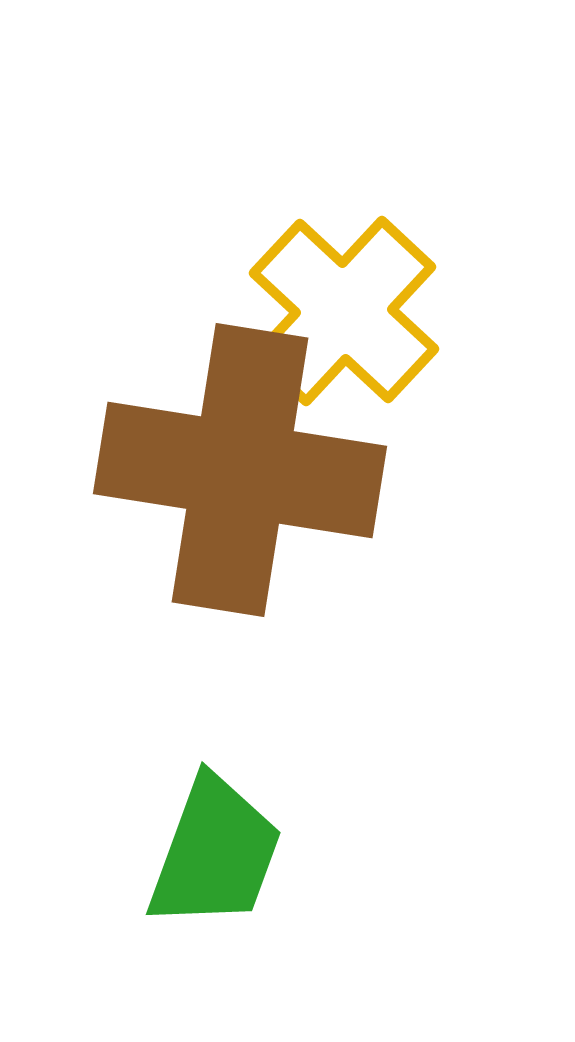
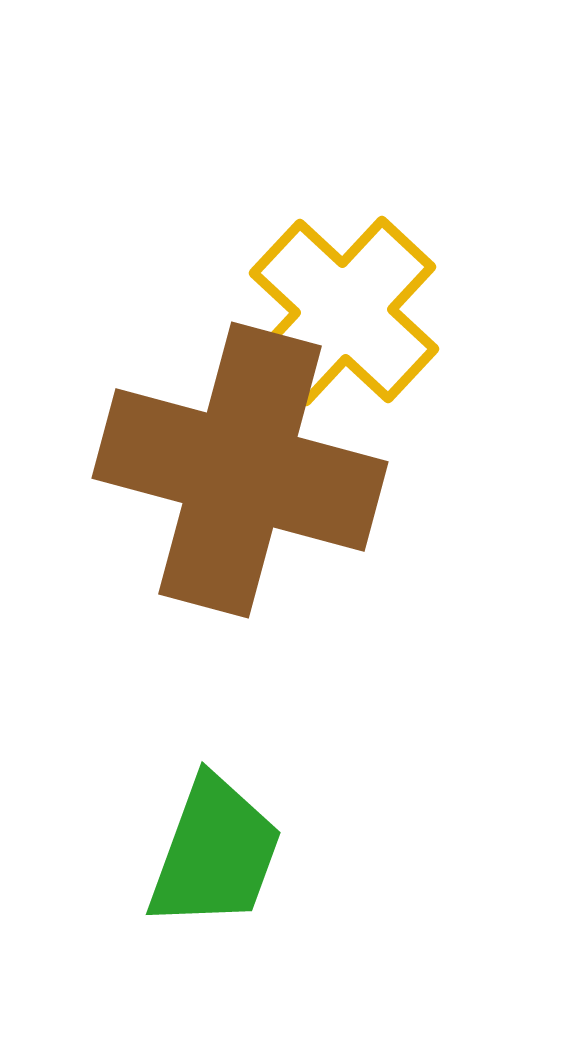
brown cross: rotated 6 degrees clockwise
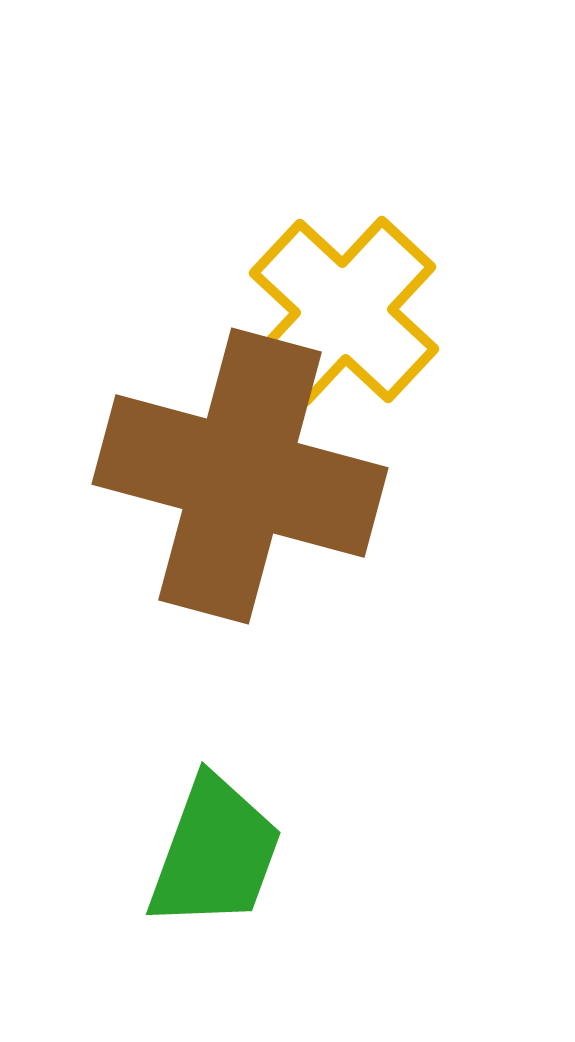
brown cross: moved 6 px down
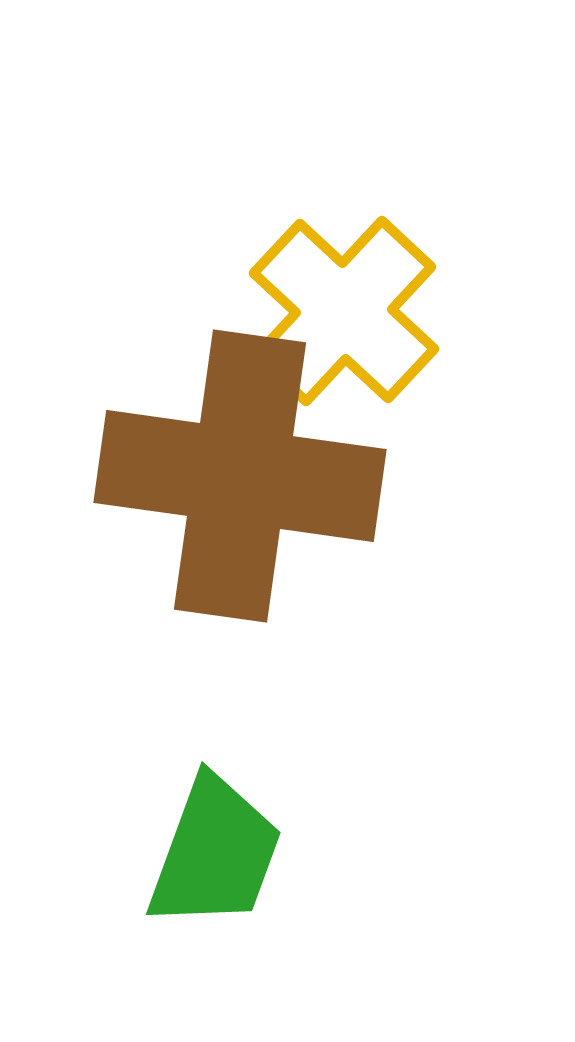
brown cross: rotated 7 degrees counterclockwise
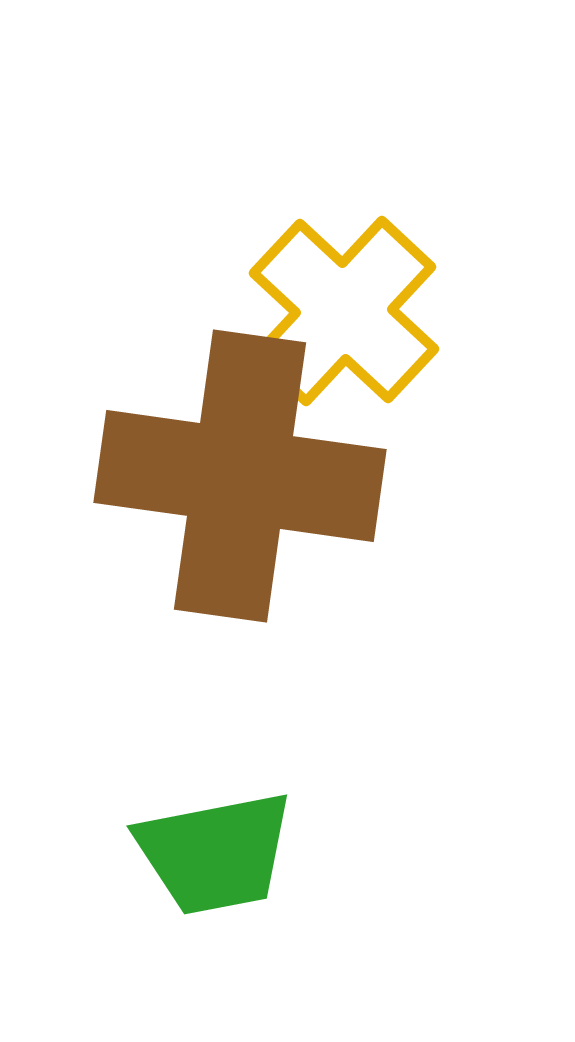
green trapezoid: rotated 59 degrees clockwise
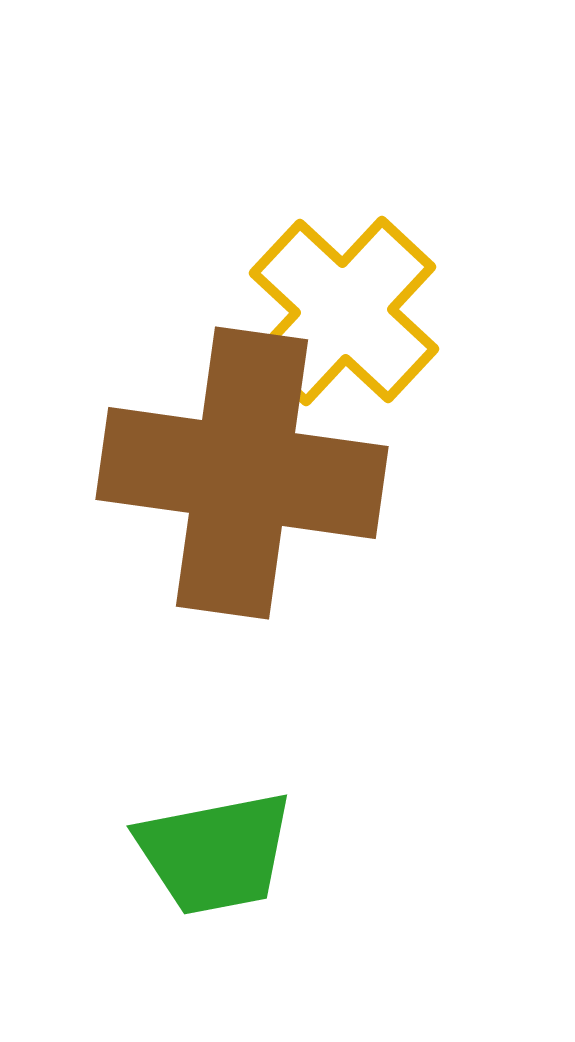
brown cross: moved 2 px right, 3 px up
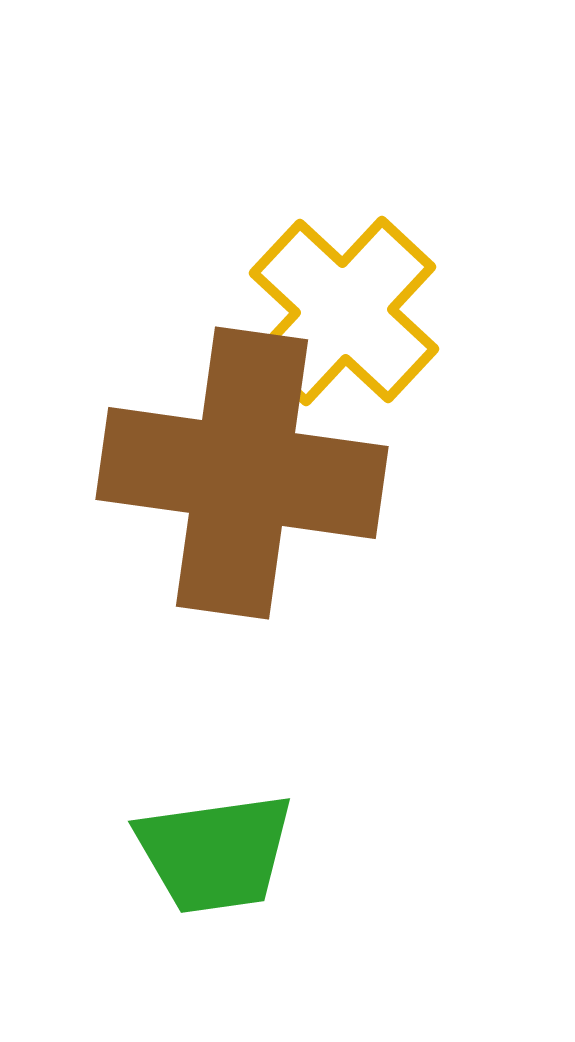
green trapezoid: rotated 3 degrees clockwise
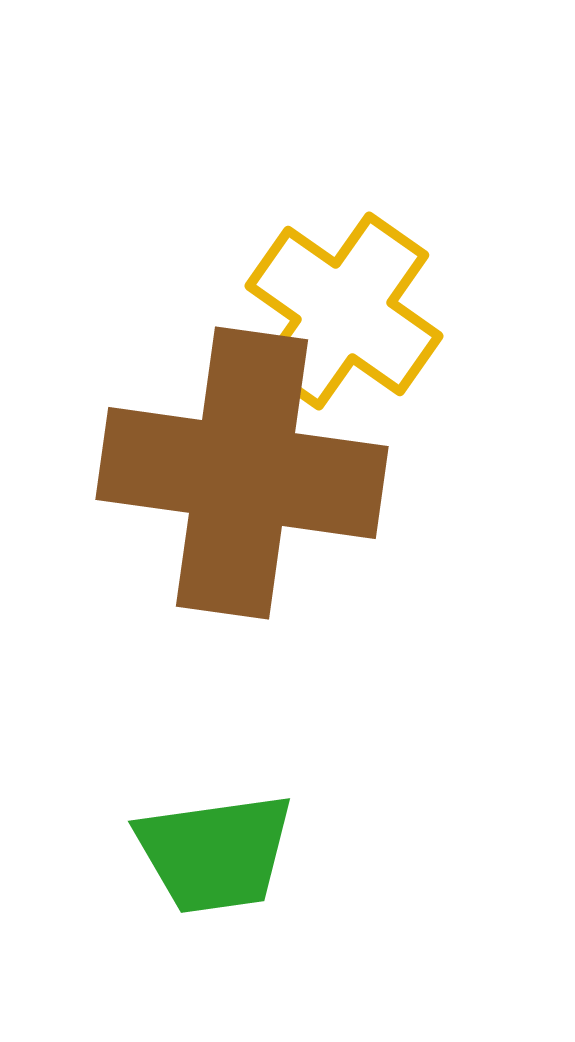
yellow cross: rotated 8 degrees counterclockwise
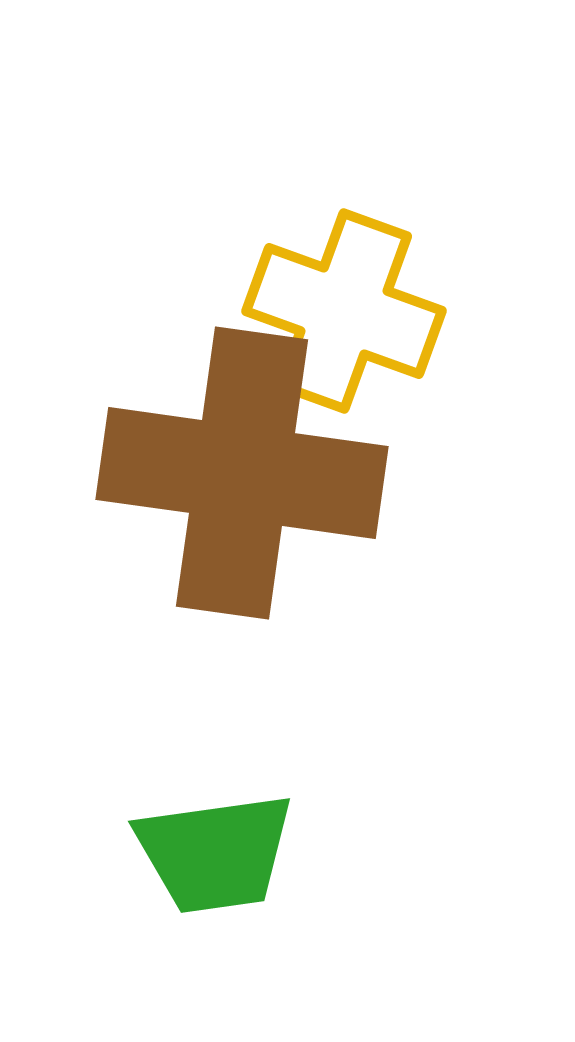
yellow cross: rotated 15 degrees counterclockwise
